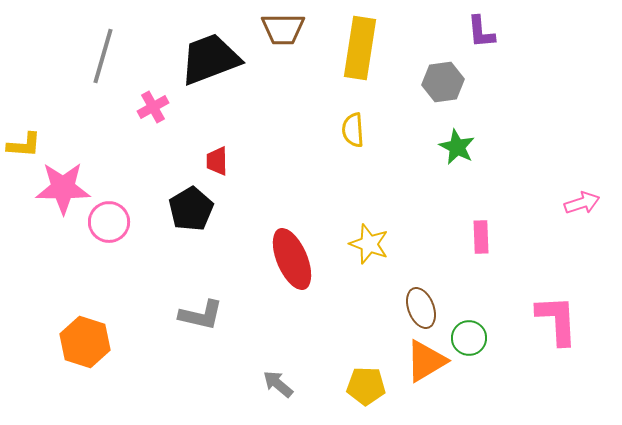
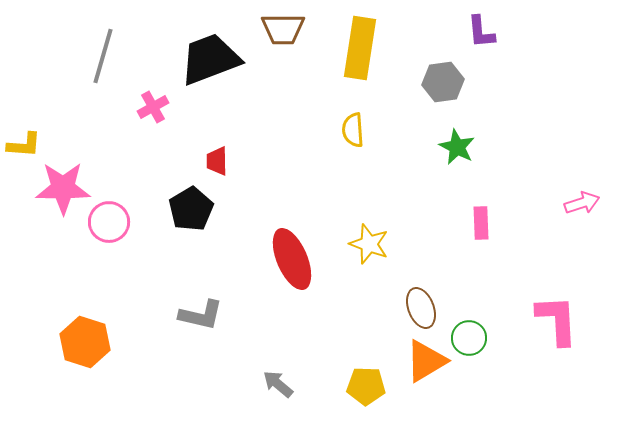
pink rectangle: moved 14 px up
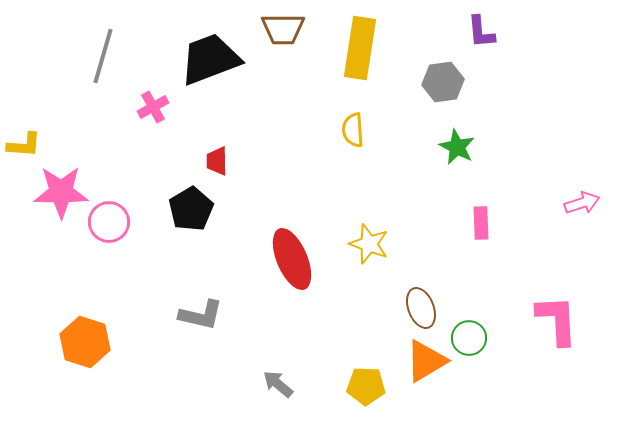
pink star: moved 2 px left, 4 px down
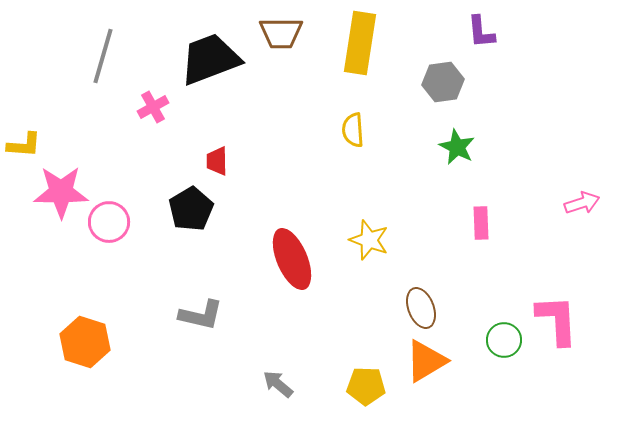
brown trapezoid: moved 2 px left, 4 px down
yellow rectangle: moved 5 px up
yellow star: moved 4 px up
green circle: moved 35 px right, 2 px down
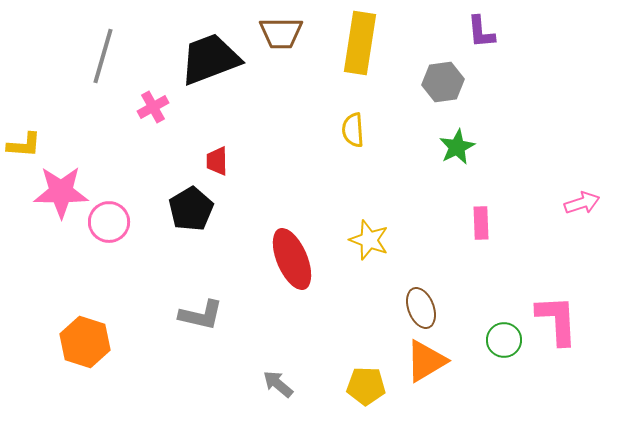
green star: rotated 18 degrees clockwise
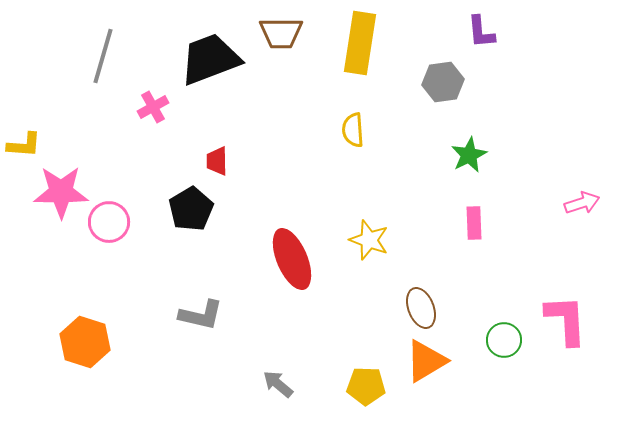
green star: moved 12 px right, 8 px down
pink rectangle: moved 7 px left
pink L-shape: moved 9 px right
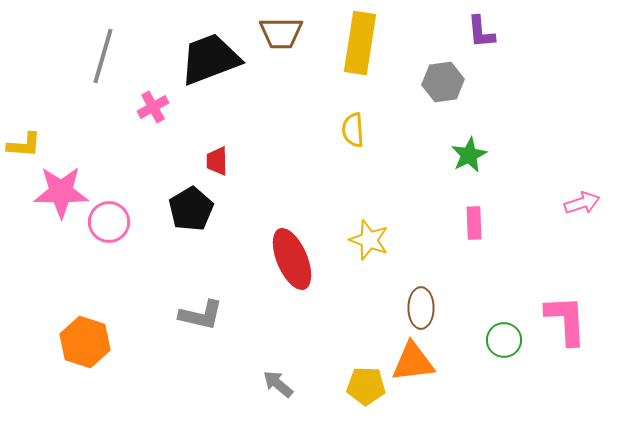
brown ellipse: rotated 21 degrees clockwise
orange triangle: moved 13 px left, 1 px down; rotated 24 degrees clockwise
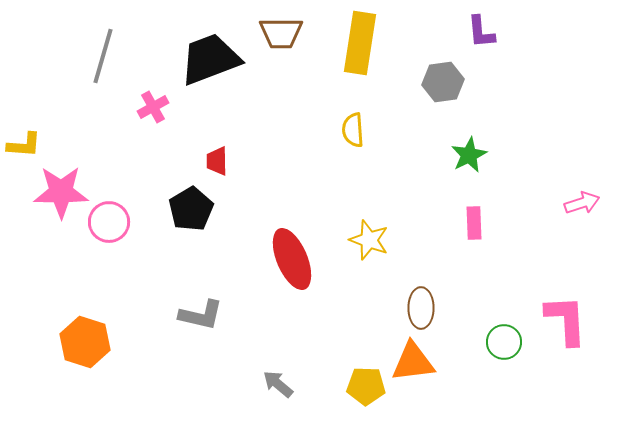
green circle: moved 2 px down
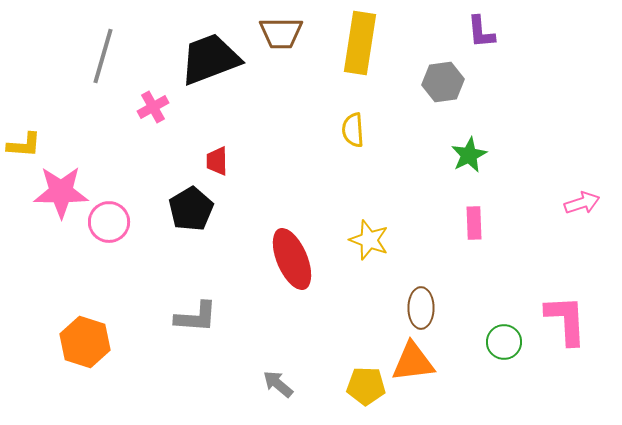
gray L-shape: moved 5 px left, 2 px down; rotated 9 degrees counterclockwise
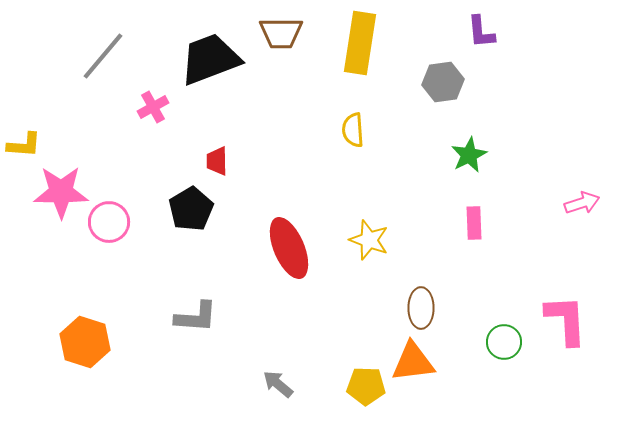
gray line: rotated 24 degrees clockwise
red ellipse: moved 3 px left, 11 px up
